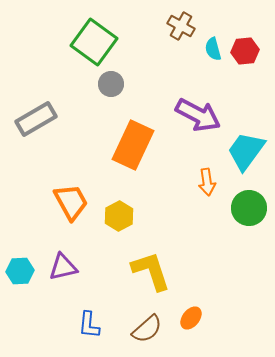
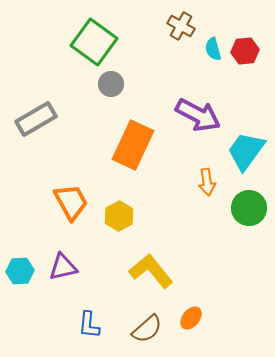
yellow L-shape: rotated 21 degrees counterclockwise
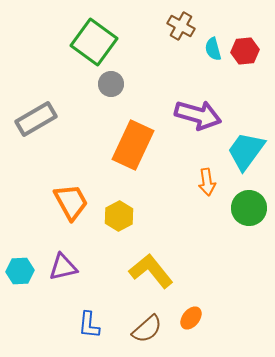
purple arrow: rotated 12 degrees counterclockwise
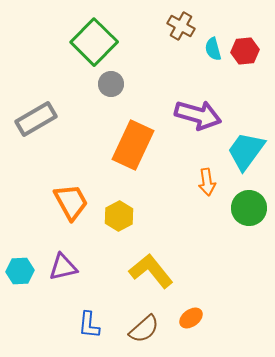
green square: rotated 9 degrees clockwise
orange ellipse: rotated 15 degrees clockwise
brown semicircle: moved 3 px left
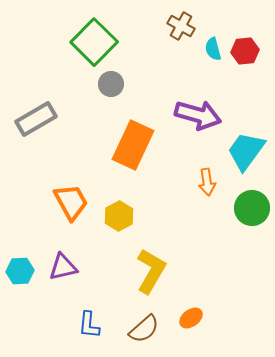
green circle: moved 3 px right
yellow L-shape: rotated 69 degrees clockwise
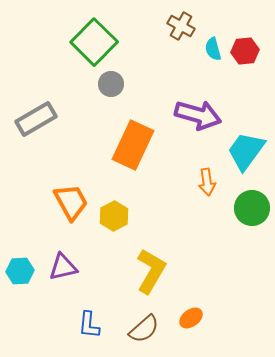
yellow hexagon: moved 5 px left
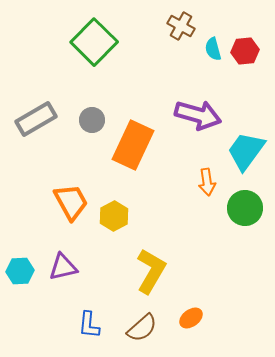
gray circle: moved 19 px left, 36 px down
green circle: moved 7 px left
brown semicircle: moved 2 px left, 1 px up
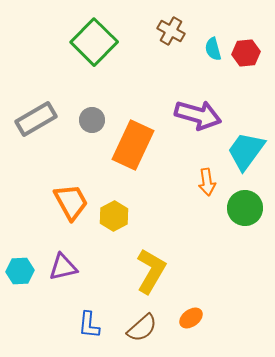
brown cross: moved 10 px left, 5 px down
red hexagon: moved 1 px right, 2 px down
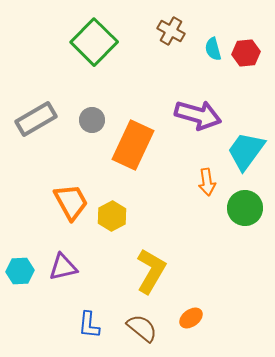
yellow hexagon: moved 2 px left
brown semicircle: rotated 100 degrees counterclockwise
